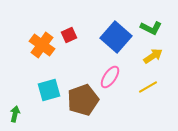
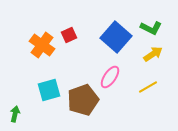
yellow arrow: moved 2 px up
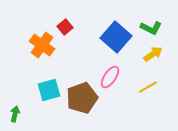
red square: moved 4 px left, 8 px up; rotated 14 degrees counterclockwise
brown pentagon: moved 1 px left, 2 px up
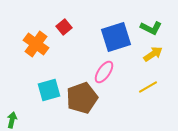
red square: moved 1 px left
blue square: rotated 32 degrees clockwise
orange cross: moved 6 px left, 1 px up
pink ellipse: moved 6 px left, 5 px up
green arrow: moved 3 px left, 6 px down
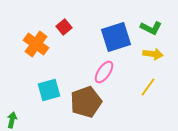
yellow arrow: rotated 42 degrees clockwise
yellow line: rotated 24 degrees counterclockwise
brown pentagon: moved 4 px right, 4 px down
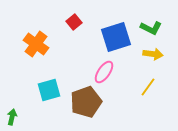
red square: moved 10 px right, 5 px up
green arrow: moved 3 px up
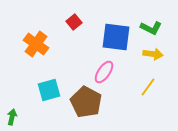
blue square: rotated 24 degrees clockwise
brown pentagon: rotated 24 degrees counterclockwise
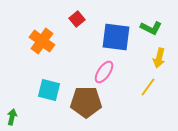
red square: moved 3 px right, 3 px up
orange cross: moved 6 px right, 3 px up
yellow arrow: moved 6 px right, 4 px down; rotated 96 degrees clockwise
cyan square: rotated 30 degrees clockwise
brown pentagon: rotated 28 degrees counterclockwise
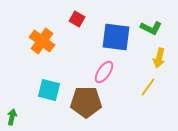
red square: rotated 21 degrees counterclockwise
